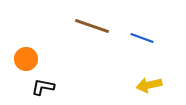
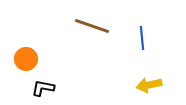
blue line: rotated 65 degrees clockwise
black L-shape: moved 1 px down
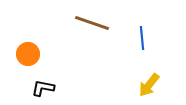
brown line: moved 3 px up
orange circle: moved 2 px right, 5 px up
yellow arrow: rotated 40 degrees counterclockwise
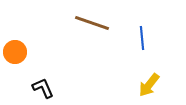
orange circle: moved 13 px left, 2 px up
black L-shape: rotated 55 degrees clockwise
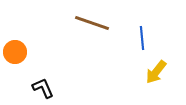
yellow arrow: moved 7 px right, 13 px up
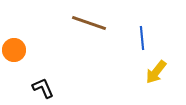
brown line: moved 3 px left
orange circle: moved 1 px left, 2 px up
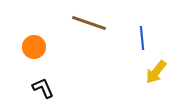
orange circle: moved 20 px right, 3 px up
